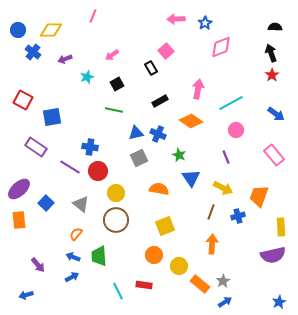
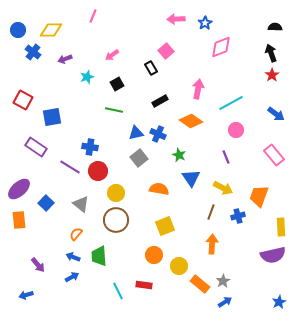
gray square at (139, 158): rotated 12 degrees counterclockwise
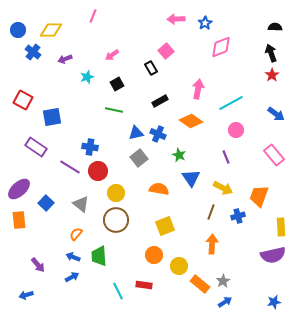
blue star at (279, 302): moved 5 px left; rotated 16 degrees clockwise
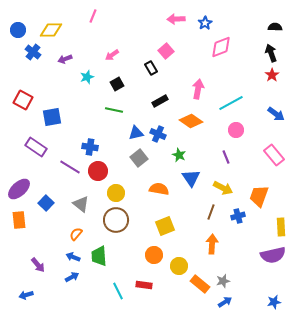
gray star at (223, 281): rotated 16 degrees clockwise
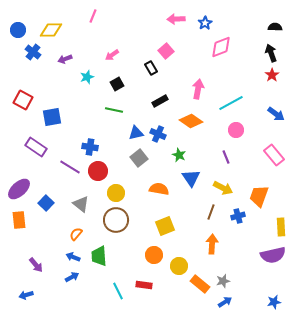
purple arrow at (38, 265): moved 2 px left
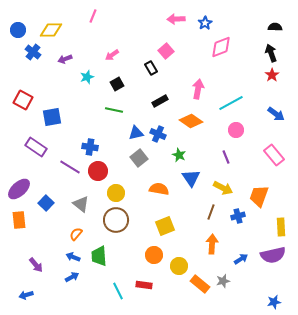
blue arrow at (225, 302): moved 16 px right, 43 px up
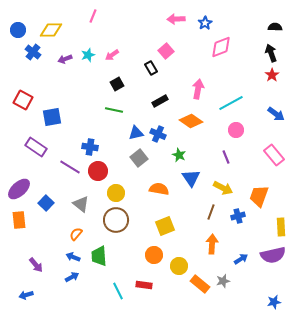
cyan star at (87, 77): moved 1 px right, 22 px up
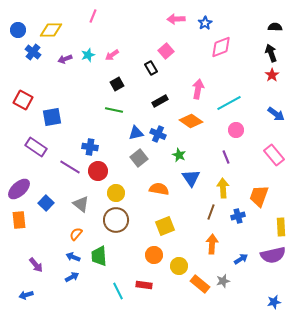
cyan line at (231, 103): moved 2 px left
yellow arrow at (223, 188): rotated 120 degrees counterclockwise
